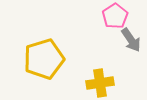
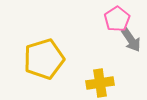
pink pentagon: moved 2 px right, 3 px down
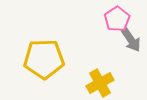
yellow pentagon: rotated 15 degrees clockwise
yellow cross: rotated 20 degrees counterclockwise
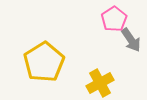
pink pentagon: moved 3 px left
yellow pentagon: moved 3 px down; rotated 30 degrees counterclockwise
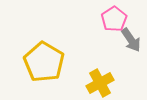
yellow pentagon: rotated 9 degrees counterclockwise
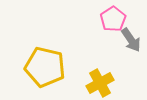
pink pentagon: moved 1 px left
yellow pentagon: moved 1 px right, 5 px down; rotated 18 degrees counterclockwise
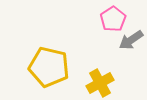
gray arrow: rotated 90 degrees clockwise
yellow pentagon: moved 4 px right
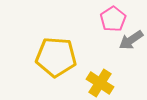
yellow pentagon: moved 7 px right, 10 px up; rotated 9 degrees counterclockwise
yellow cross: rotated 28 degrees counterclockwise
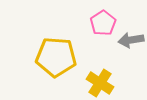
pink pentagon: moved 10 px left, 4 px down
gray arrow: rotated 25 degrees clockwise
